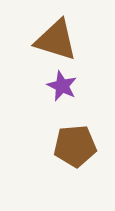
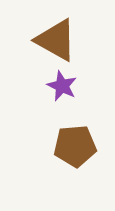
brown triangle: rotated 12 degrees clockwise
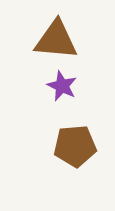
brown triangle: rotated 24 degrees counterclockwise
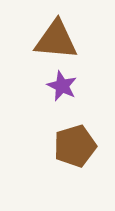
brown pentagon: rotated 12 degrees counterclockwise
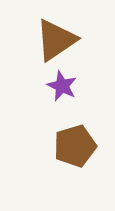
brown triangle: rotated 39 degrees counterclockwise
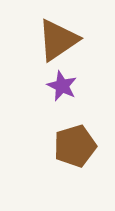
brown triangle: moved 2 px right
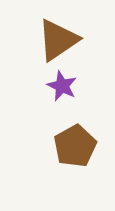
brown pentagon: rotated 12 degrees counterclockwise
